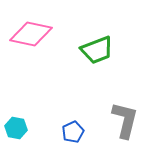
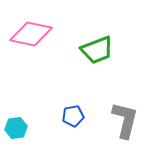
cyan hexagon: rotated 20 degrees counterclockwise
blue pentagon: moved 16 px up; rotated 15 degrees clockwise
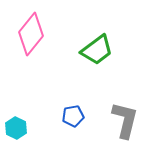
pink diamond: rotated 63 degrees counterclockwise
green trapezoid: rotated 16 degrees counterclockwise
cyan hexagon: rotated 25 degrees counterclockwise
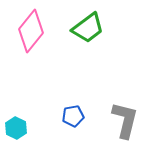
pink diamond: moved 3 px up
green trapezoid: moved 9 px left, 22 px up
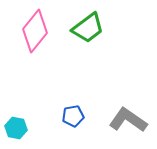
pink diamond: moved 4 px right
gray L-shape: moved 3 px right; rotated 69 degrees counterclockwise
cyan hexagon: rotated 15 degrees counterclockwise
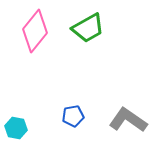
green trapezoid: rotated 8 degrees clockwise
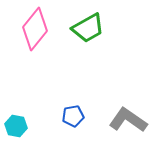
pink diamond: moved 2 px up
cyan hexagon: moved 2 px up
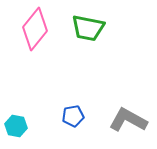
green trapezoid: rotated 40 degrees clockwise
gray L-shape: rotated 6 degrees counterclockwise
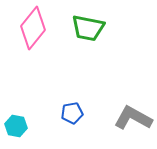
pink diamond: moved 2 px left, 1 px up
blue pentagon: moved 1 px left, 3 px up
gray L-shape: moved 5 px right, 2 px up
